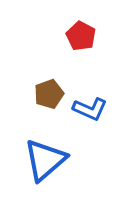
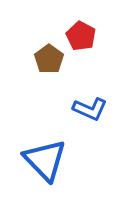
brown pentagon: moved 35 px up; rotated 16 degrees counterclockwise
blue triangle: rotated 33 degrees counterclockwise
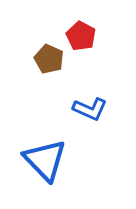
brown pentagon: rotated 12 degrees counterclockwise
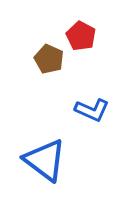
blue L-shape: moved 2 px right, 1 px down
blue triangle: rotated 9 degrees counterclockwise
